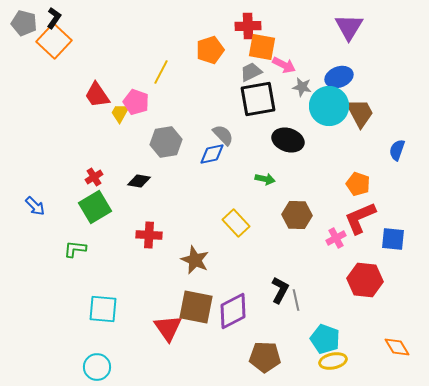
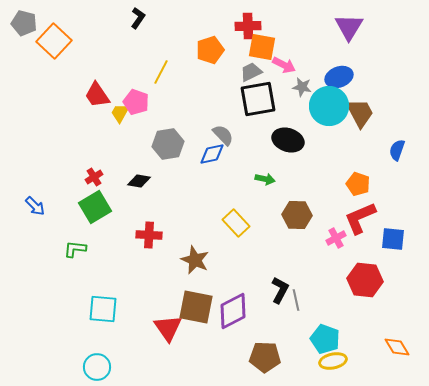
black L-shape at (54, 18): moved 84 px right
gray hexagon at (166, 142): moved 2 px right, 2 px down
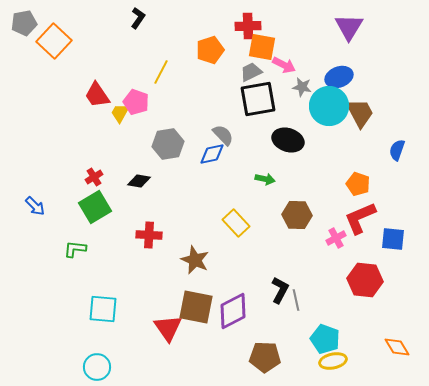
gray pentagon at (24, 23): rotated 25 degrees counterclockwise
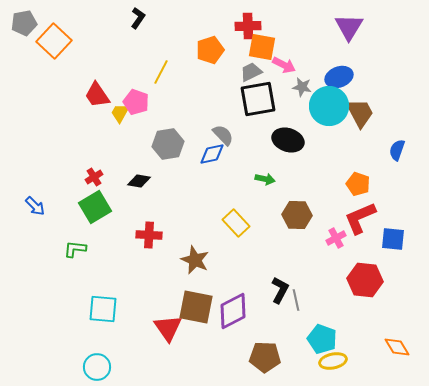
cyan pentagon at (325, 339): moved 3 px left
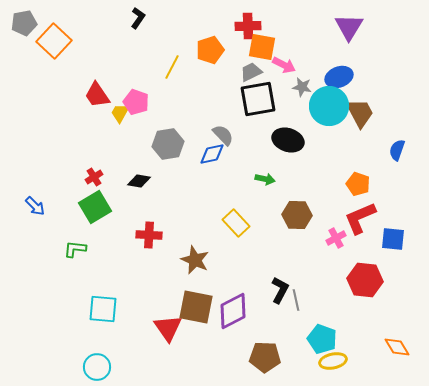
yellow line at (161, 72): moved 11 px right, 5 px up
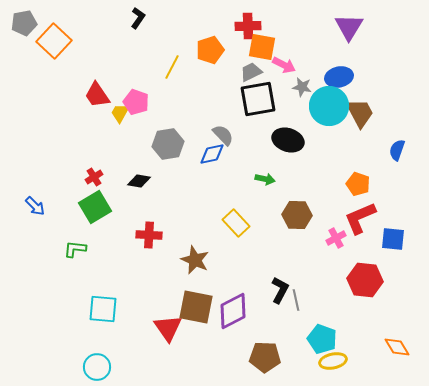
blue ellipse at (339, 77): rotated 8 degrees clockwise
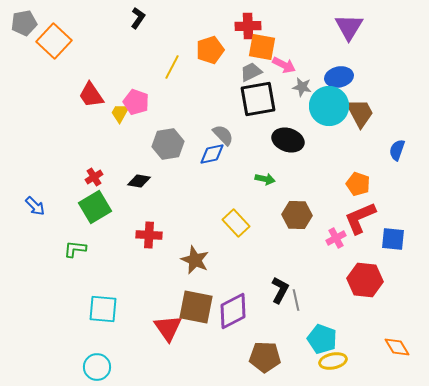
red trapezoid at (97, 95): moved 6 px left
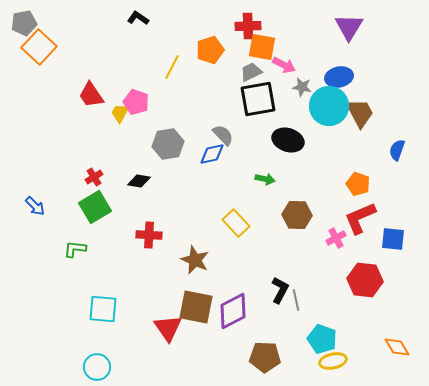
black L-shape at (138, 18): rotated 90 degrees counterclockwise
orange square at (54, 41): moved 15 px left, 6 px down
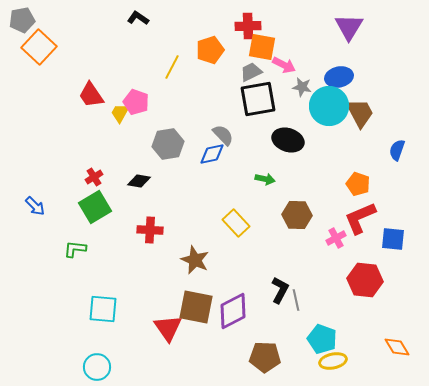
gray pentagon at (24, 23): moved 2 px left, 3 px up
red cross at (149, 235): moved 1 px right, 5 px up
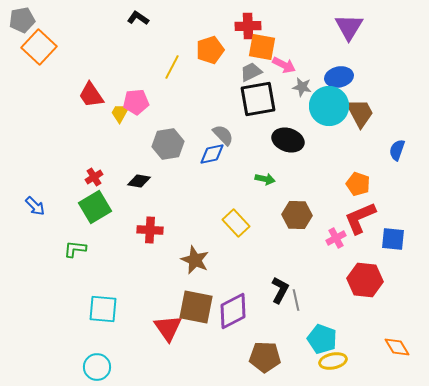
pink pentagon at (136, 102): rotated 25 degrees counterclockwise
